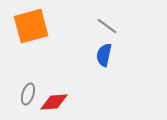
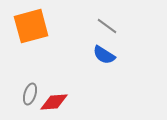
blue semicircle: rotated 70 degrees counterclockwise
gray ellipse: moved 2 px right
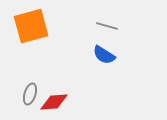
gray line: rotated 20 degrees counterclockwise
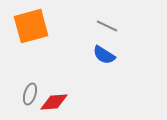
gray line: rotated 10 degrees clockwise
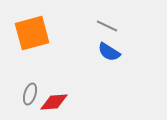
orange square: moved 1 px right, 7 px down
blue semicircle: moved 5 px right, 3 px up
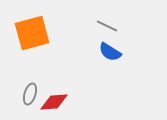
blue semicircle: moved 1 px right
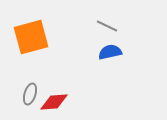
orange square: moved 1 px left, 4 px down
blue semicircle: rotated 135 degrees clockwise
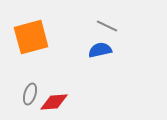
blue semicircle: moved 10 px left, 2 px up
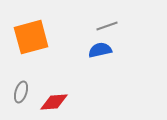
gray line: rotated 45 degrees counterclockwise
gray ellipse: moved 9 px left, 2 px up
